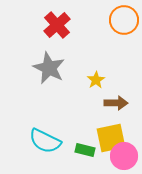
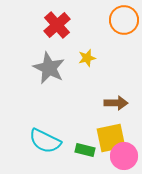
yellow star: moved 9 px left, 22 px up; rotated 18 degrees clockwise
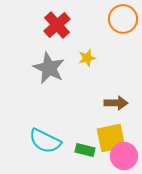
orange circle: moved 1 px left, 1 px up
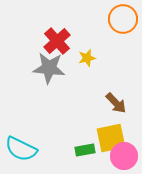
red cross: moved 16 px down
gray star: rotated 20 degrees counterclockwise
brown arrow: rotated 45 degrees clockwise
cyan semicircle: moved 24 px left, 8 px down
green rectangle: rotated 24 degrees counterclockwise
